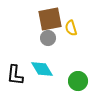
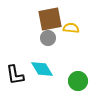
yellow semicircle: rotated 112 degrees clockwise
black L-shape: rotated 15 degrees counterclockwise
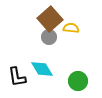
brown square: rotated 30 degrees counterclockwise
gray circle: moved 1 px right, 1 px up
black L-shape: moved 2 px right, 2 px down
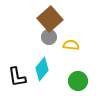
yellow semicircle: moved 17 px down
cyan diamond: rotated 70 degrees clockwise
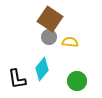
brown square: rotated 15 degrees counterclockwise
yellow semicircle: moved 1 px left, 3 px up
black L-shape: moved 2 px down
green circle: moved 1 px left
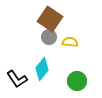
black L-shape: rotated 25 degrees counterclockwise
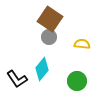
yellow semicircle: moved 12 px right, 2 px down
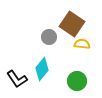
brown square: moved 22 px right, 5 px down
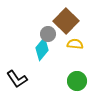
brown square: moved 6 px left, 3 px up; rotated 10 degrees clockwise
gray circle: moved 1 px left, 3 px up
yellow semicircle: moved 7 px left
cyan diamond: moved 20 px up
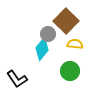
green circle: moved 7 px left, 10 px up
